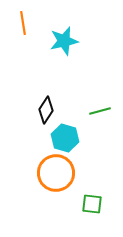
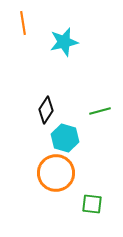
cyan star: moved 1 px down
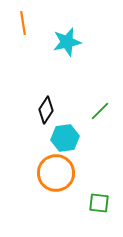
cyan star: moved 3 px right
green line: rotated 30 degrees counterclockwise
cyan hexagon: rotated 24 degrees counterclockwise
green square: moved 7 px right, 1 px up
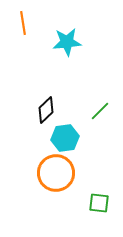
cyan star: rotated 8 degrees clockwise
black diamond: rotated 12 degrees clockwise
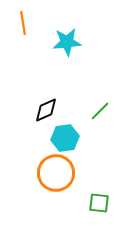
black diamond: rotated 20 degrees clockwise
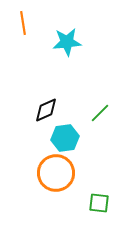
green line: moved 2 px down
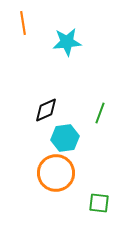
green line: rotated 25 degrees counterclockwise
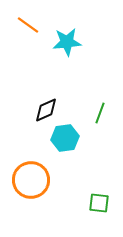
orange line: moved 5 px right, 2 px down; rotated 45 degrees counterclockwise
orange circle: moved 25 px left, 7 px down
